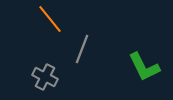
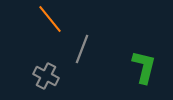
green L-shape: rotated 140 degrees counterclockwise
gray cross: moved 1 px right, 1 px up
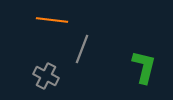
orange line: moved 2 px right, 1 px down; rotated 44 degrees counterclockwise
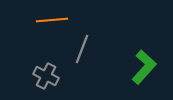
orange line: rotated 12 degrees counterclockwise
green L-shape: rotated 28 degrees clockwise
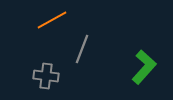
orange line: rotated 24 degrees counterclockwise
gray cross: rotated 20 degrees counterclockwise
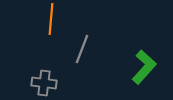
orange line: moved 1 px left, 1 px up; rotated 56 degrees counterclockwise
gray cross: moved 2 px left, 7 px down
